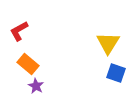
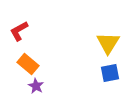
blue square: moved 6 px left; rotated 30 degrees counterclockwise
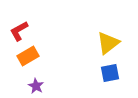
yellow triangle: rotated 20 degrees clockwise
orange rectangle: moved 8 px up; rotated 70 degrees counterclockwise
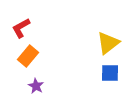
red L-shape: moved 2 px right, 3 px up
orange rectangle: rotated 20 degrees counterclockwise
blue square: rotated 12 degrees clockwise
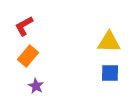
red L-shape: moved 3 px right, 2 px up
yellow triangle: moved 1 px right, 1 px up; rotated 40 degrees clockwise
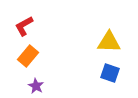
blue square: rotated 18 degrees clockwise
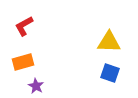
orange rectangle: moved 5 px left, 6 px down; rotated 35 degrees clockwise
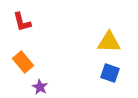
red L-shape: moved 2 px left, 4 px up; rotated 75 degrees counterclockwise
orange rectangle: rotated 65 degrees clockwise
purple star: moved 4 px right, 1 px down
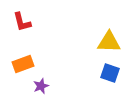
orange rectangle: moved 2 px down; rotated 70 degrees counterclockwise
purple star: moved 1 px right, 1 px up; rotated 21 degrees clockwise
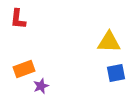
red L-shape: moved 4 px left, 3 px up; rotated 20 degrees clockwise
orange rectangle: moved 1 px right, 5 px down
blue square: moved 6 px right; rotated 30 degrees counterclockwise
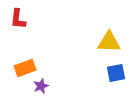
orange rectangle: moved 1 px right, 1 px up
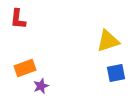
yellow triangle: moved 1 px left, 1 px up; rotated 20 degrees counterclockwise
